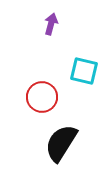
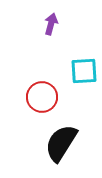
cyan square: rotated 16 degrees counterclockwise
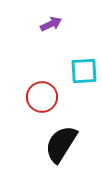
purple arrow: rotated 50 degrees clockwise
black semicircle: moved 1 px down
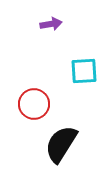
purple arrow: rotated 15 degrees clockwise
red circle: moved 8 px left, 7 px down
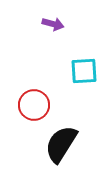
purple arrow: moved 2 px right; rotated 25 degrees clockwise
red circle: moved 1 px down
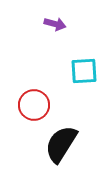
purple arrow: moved 2 px right
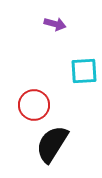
black semicircle: moved 9 px left
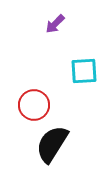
purple arrow: rotated 120 degrees clockwise
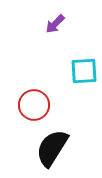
black semicircle: moved 4 px down
